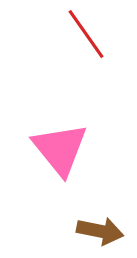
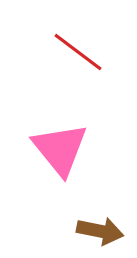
red line: moved 8 px left, 18 px down; rotated 18 degrees counterclockwise
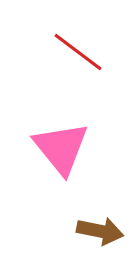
pink triangle: moved 1 px right, 1 px up
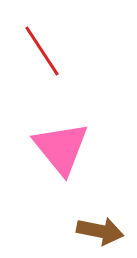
red line: moved 36 px left, 1 px up; rotated 20 degrees clockwise
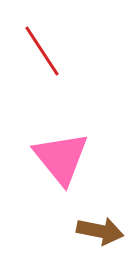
pink triangle: moved 10 px down
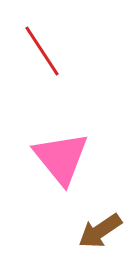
brown arrow: rotated 135 degrees clockwise
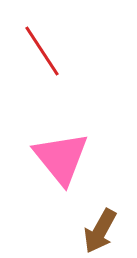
brown arrow: rotated 27 degrees counterclockwise
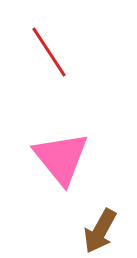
red line: moved 7 px right, 1 px down
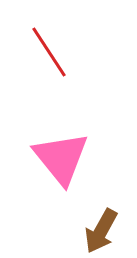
brown arrow: moved 1 px right
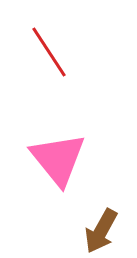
pink triangle: moved 3 px left, 1 px down
